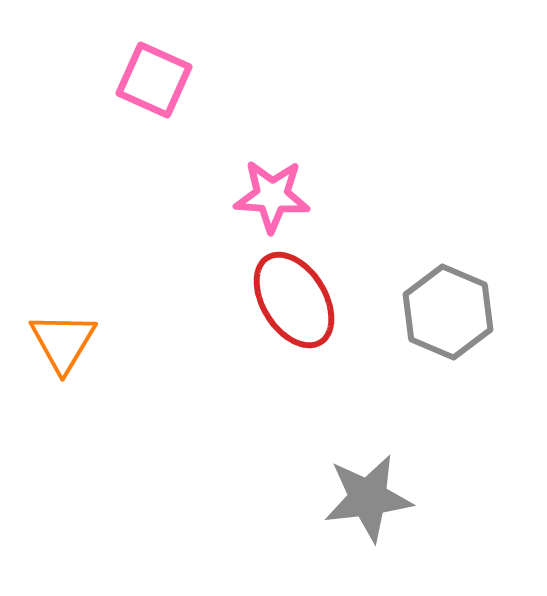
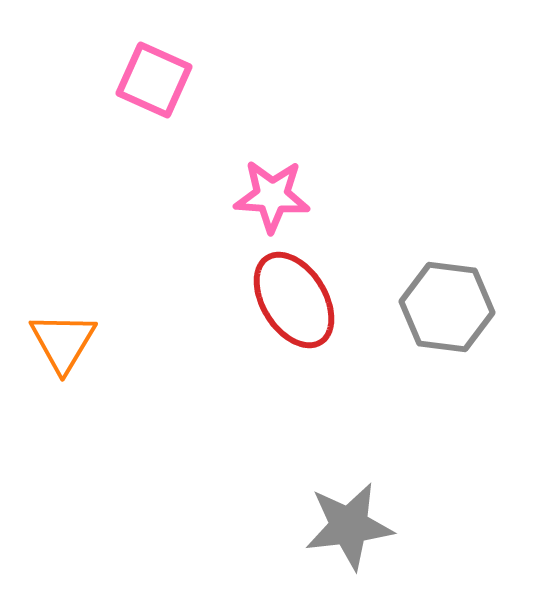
gray hexagon: moved 1 px left, 5 px up; rotated 16 degrees counterclockwise
gray star: moved 19 px left, 28 px down
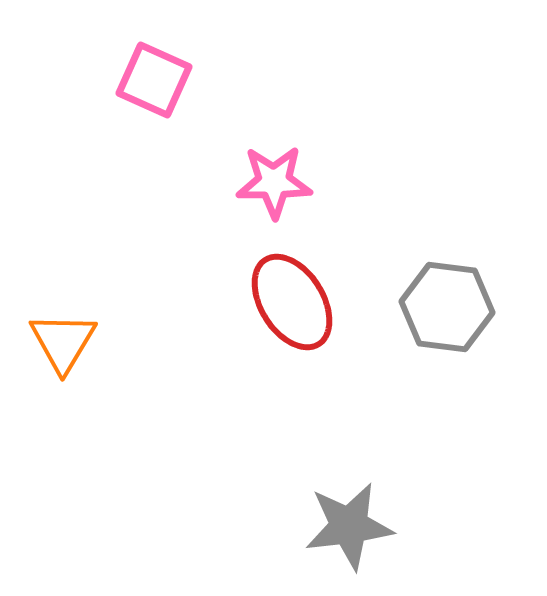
pink star: moved 2 px right, 14 px up; rotated 4 degrees counterclockwise
red ellipse: moved 2 px left, 2 px down
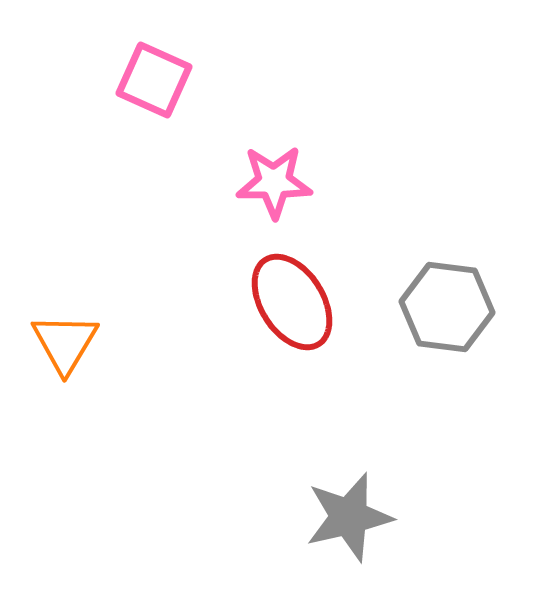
orange triangle: moved 2 px right, 1 px down
gray star: moved 9 px up; rotated 6 degrees counterclockwise
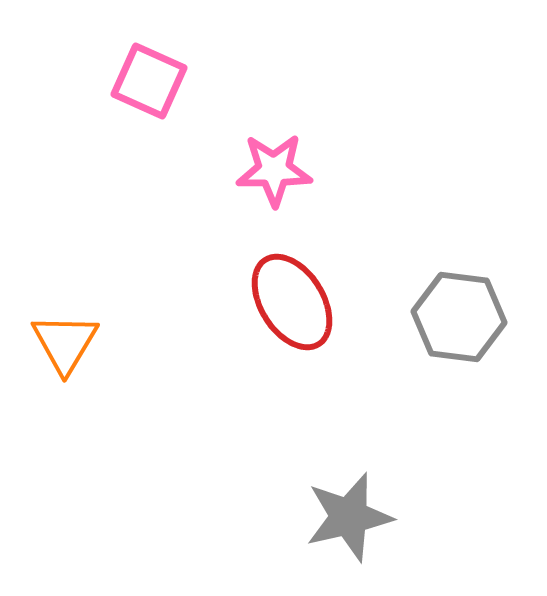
pink square: moved 5 px left, 1 px down
pink star: moved 12 px up
gray hexagon: moved 12 px right, 10 px down
